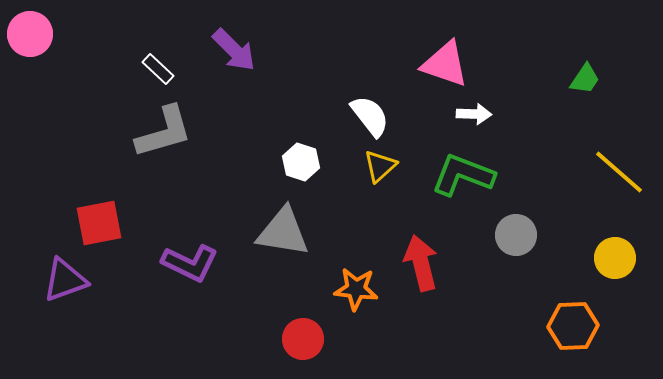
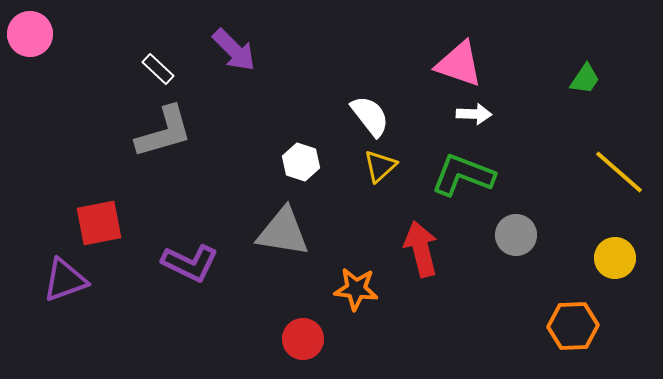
pink triangle: moved 14 px right
red arrow: moved 14 px up
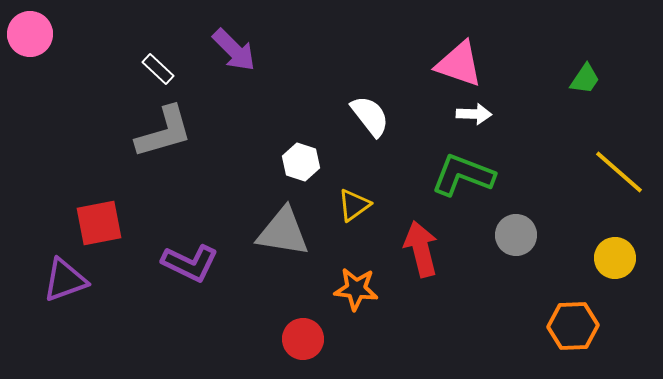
yellow triangle: moved 26 px left, 39 px down; rotated 6 degrees clockwise
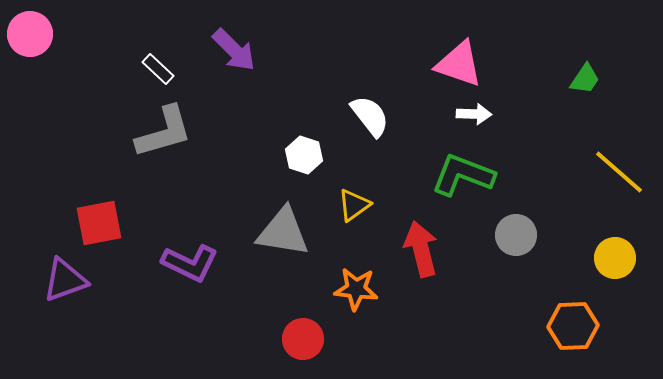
white hexagon: moved 3 px right, 7 px up
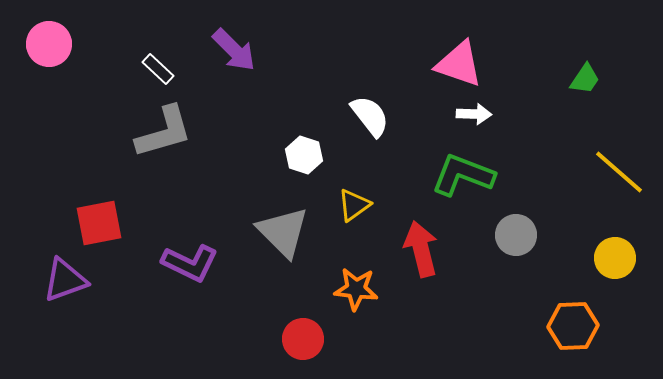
pink circle: moved 19 px right, 10 px down
gray triangle: rotated 36 degrees clockwise
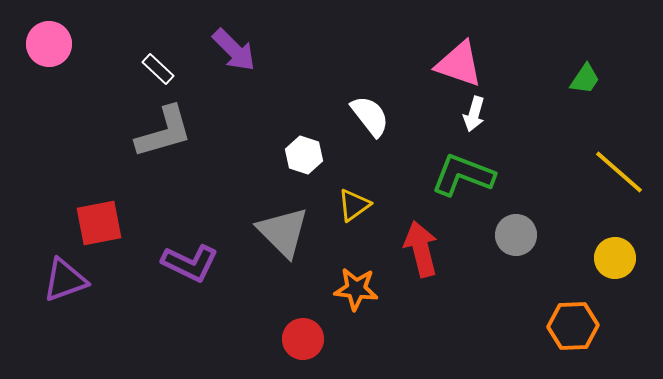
white arrow: rotated 104 degrees clockwise
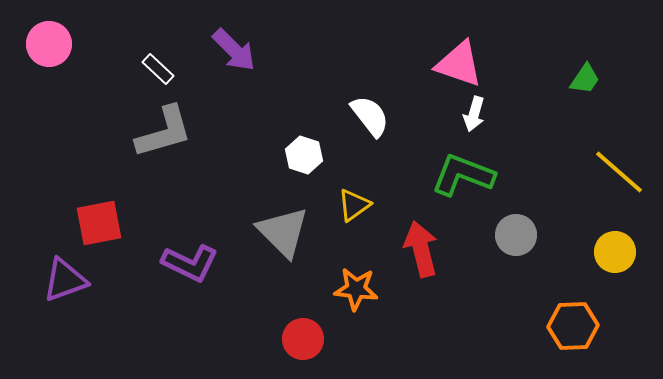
yellow circle: moved 6 px up
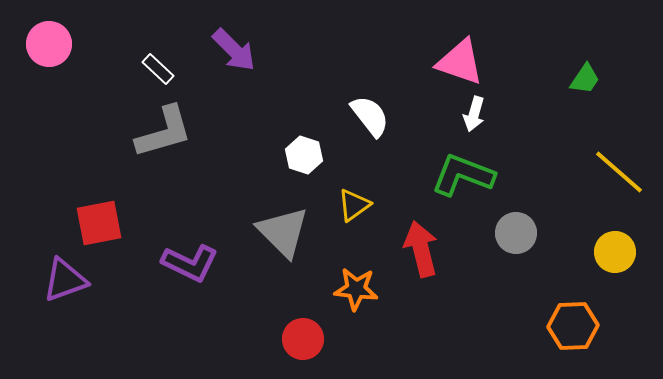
pink triangle: moved 1 px right, 2 px up
gray circle: moved 2 px up
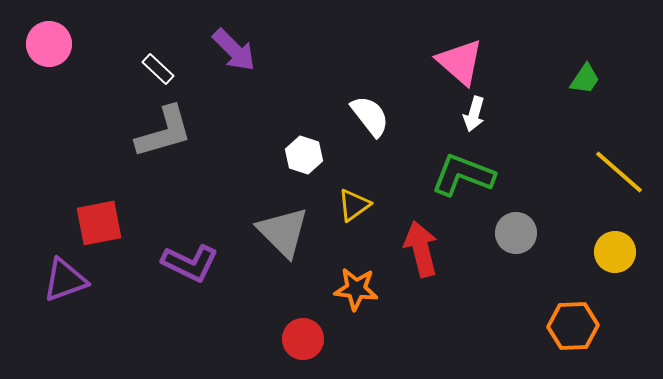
pink triangle: rotated 22 degrees clockwise
